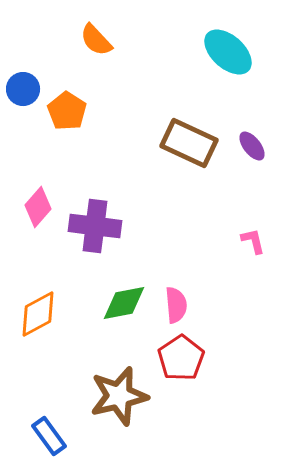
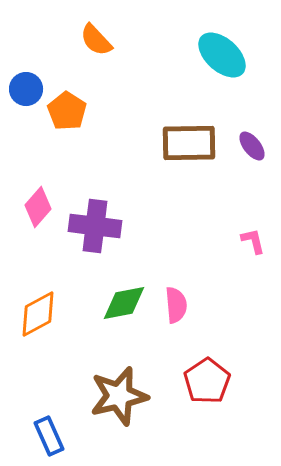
cyan ellipse: moved 6 px left, 3 px down
blue circle: moved 3 px right
brown rectangle: rotated 26 degrees counterclockwise
red pentagon: moved 26 px right, 23 px down
blue rectangle: rotated 12 degrees clockwise
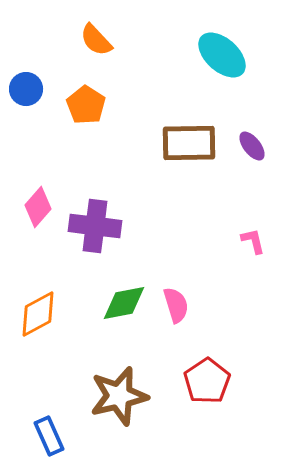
orange pentagon: moved 19 px right, 6 px up
pink semicircle: rotated 12 degrees counterclockwise
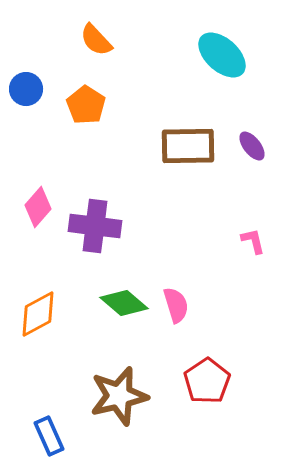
brown rectangle: moved 1 px left, 3 px down
green diamond: rotated 51 degrees clockwise
